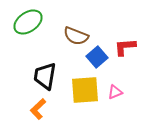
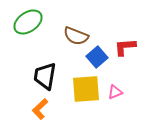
yellow square: moved 1 px right, 1 px up
orange L-shape: moved 2 px right
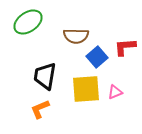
brown semicircle: rotated 20 degrees counterclockwise
orange L-shape: rotated 20 degrees clockwise
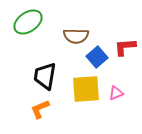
pink triangle: moved 1 px right, 1 px down
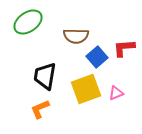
red L-shape: moved 1 px left, 1 px down
yellow square: rotated 16 degrees counterclockwise
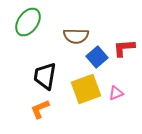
green ellipse: rotated 20 degrees counterclockwise
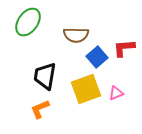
brown semicircle: moved 1 px up
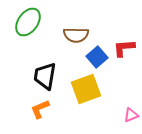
pink triangle: moved 15 px right, 22 px down
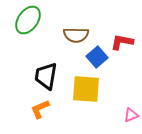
green ellipse: moved 2 px up
red L-shape: moved 2 px left, 6 px up; rotated 15 degrees clockwise
black trapezoid: moved 1 px right
yellow square: rotated 24 degrees clockwise
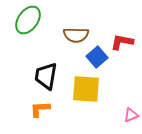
orange L-shape: rotated 20 degrees clockwise
